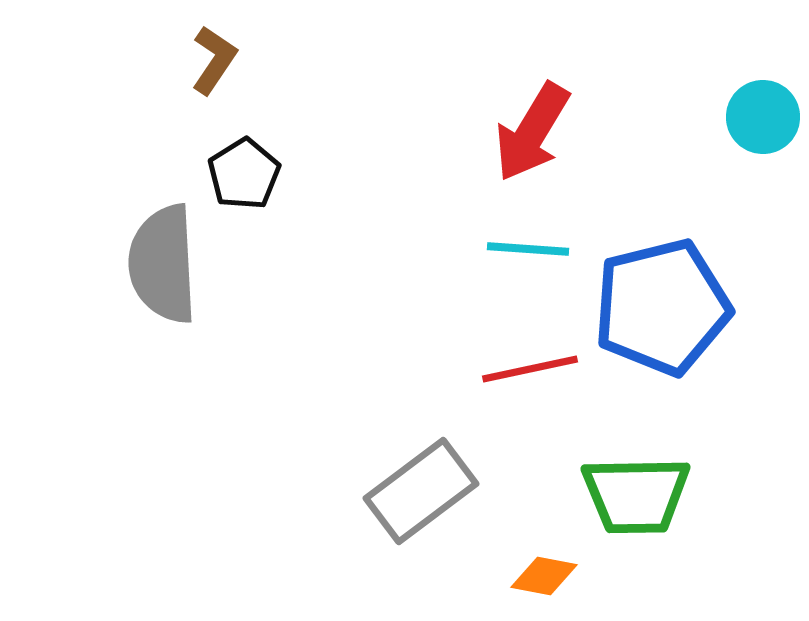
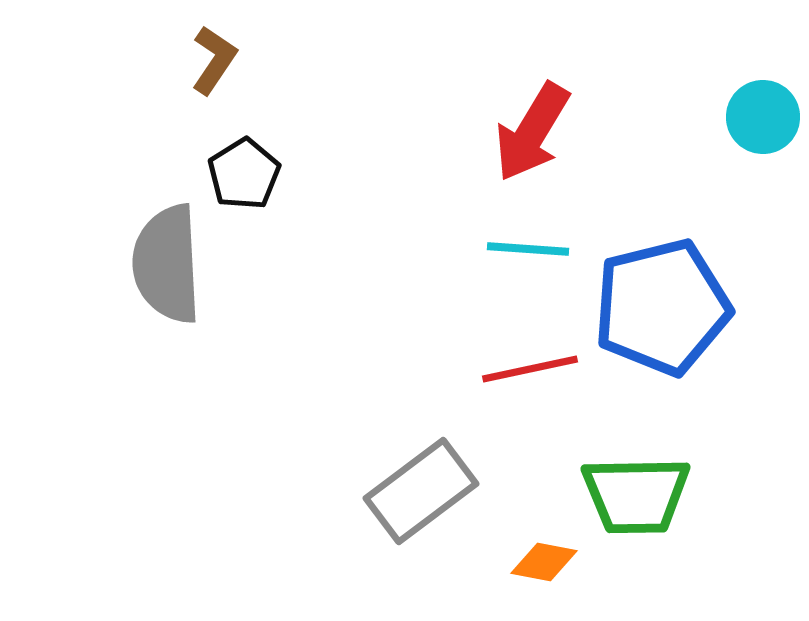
gray semicircle: moved 4 px right
orange diamond: moved 14 px up
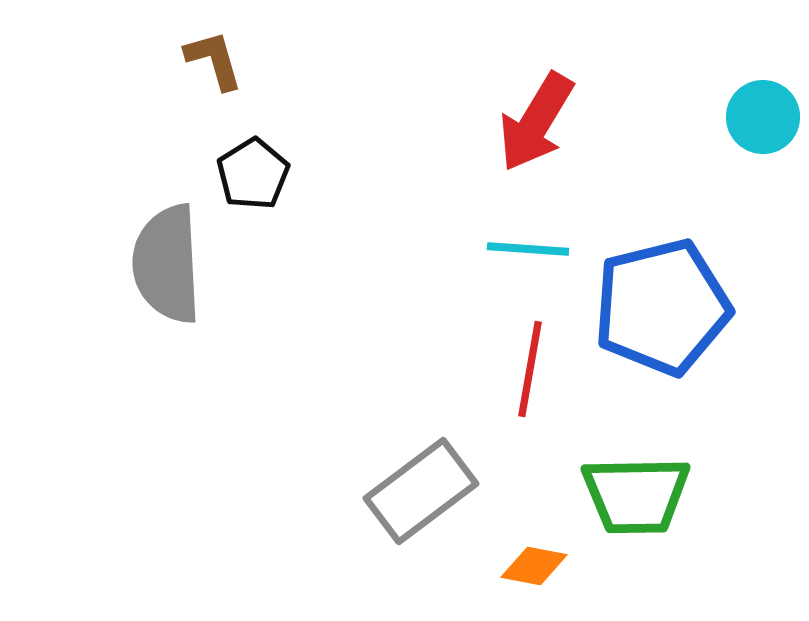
brown L-shape: rotated 50 degrees counterclockwise
red arrow: moved 4 px right, 10 px up
black pentagon: moved 9 px right
red line: rotated 68 degrees counterclockwise
orange diamond: moved 10 px left, 4 px down
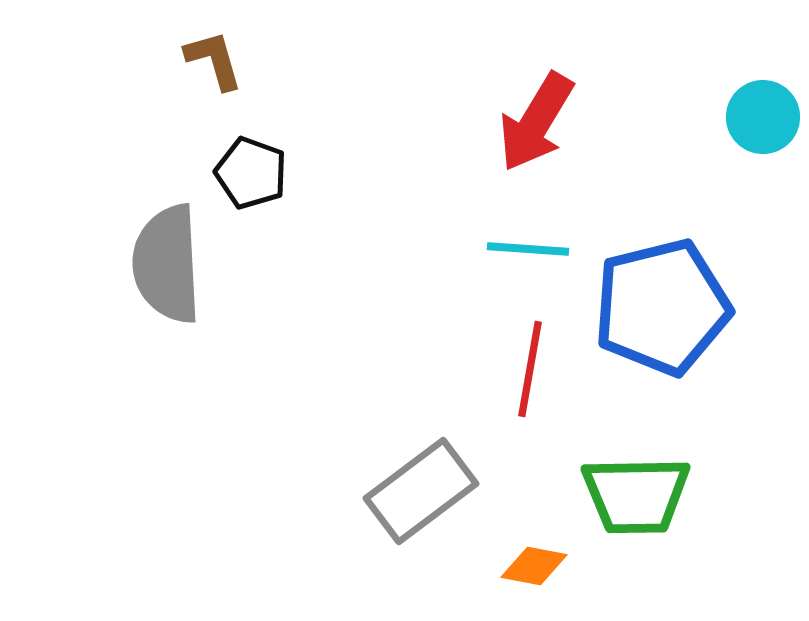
black pentagon: moved 2 px left, 1 px up; rotated 20 degrees counterclockwise
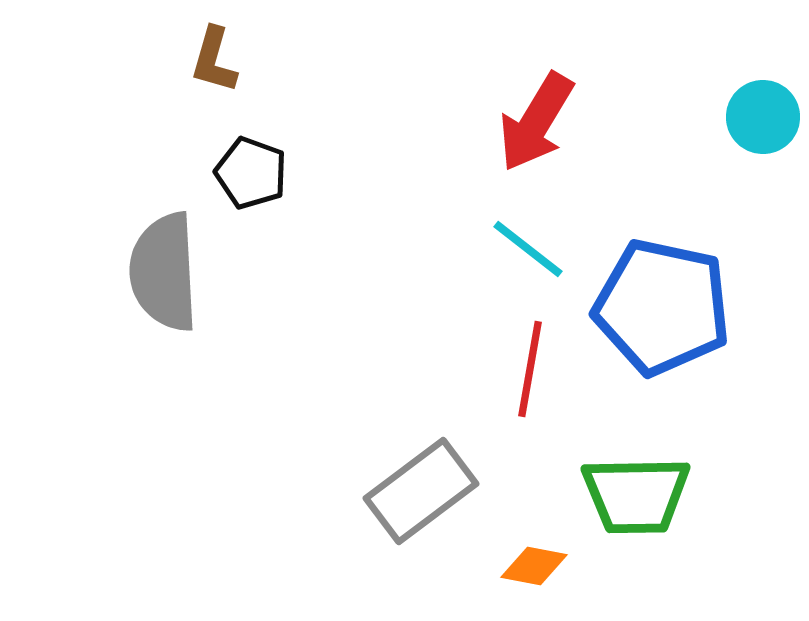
brown L-shape: rotated 148 degrees counterclockwise
cyan line: rotated 34 degrees clockwise
gray semicircle: moved 3 px left, 8 px down
blue pentagon: rotated 26 degrees clockwise
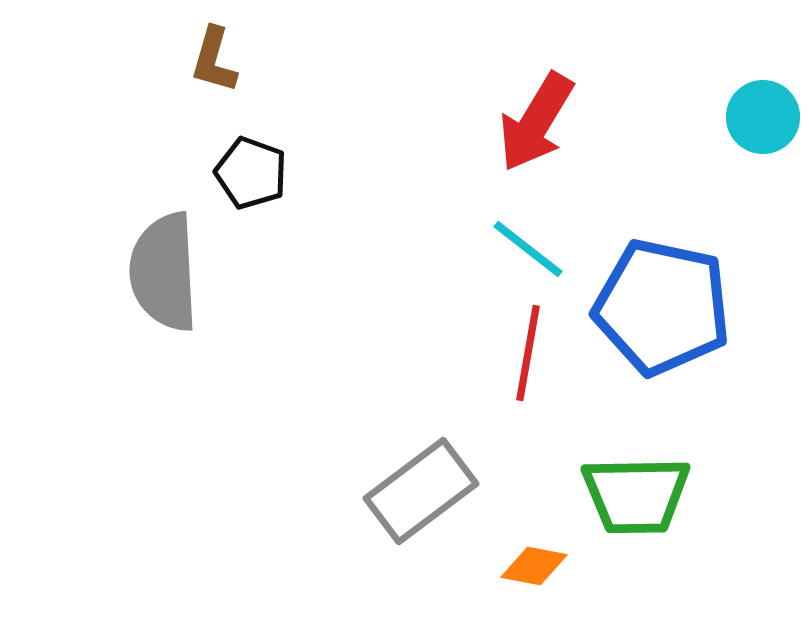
red line: moved 2 px left, 16 px up
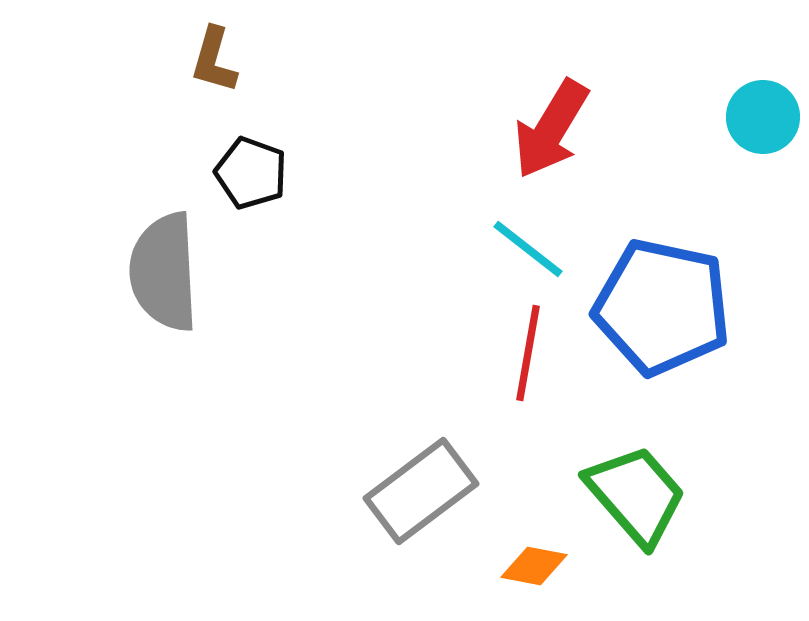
red arrow: moved 15 px right, 7 px down
green trapezoid: rotated 130 degrees counterclockwise
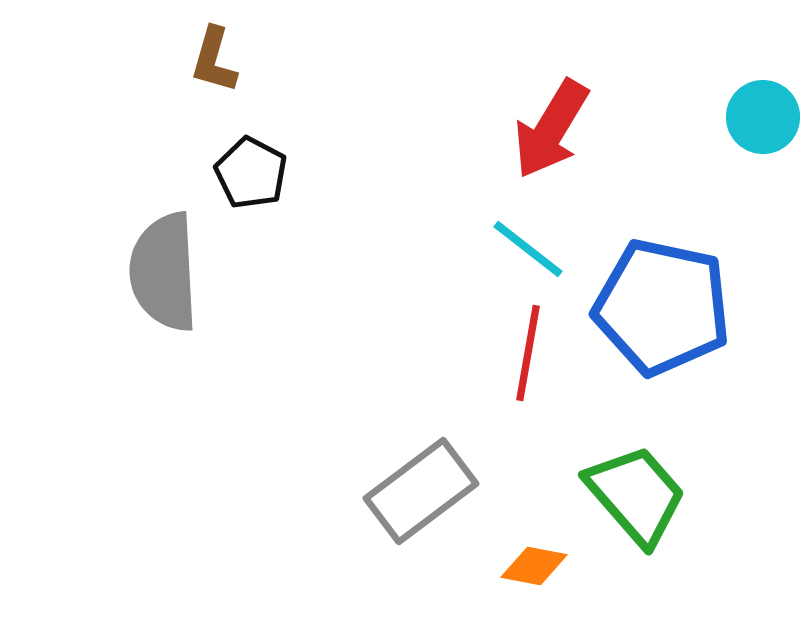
black pentagon: rotated 8 degrees clockwise
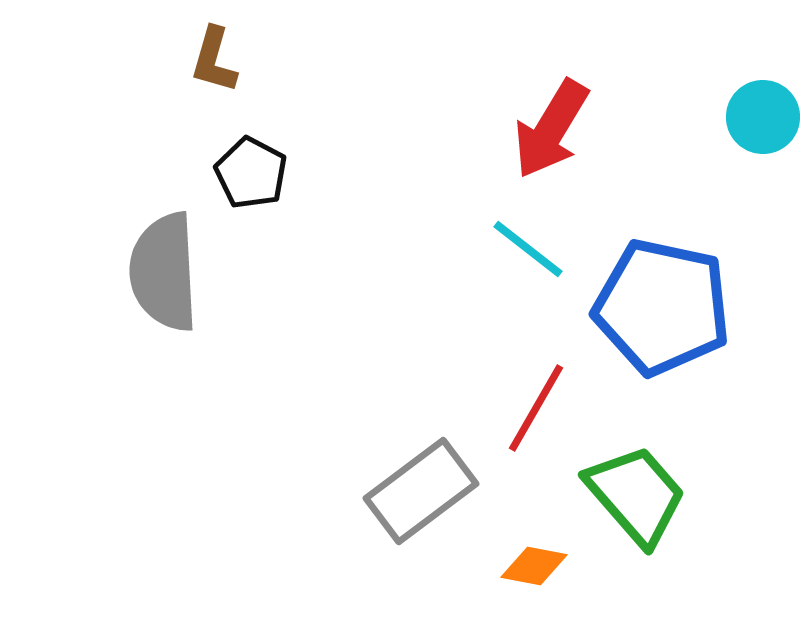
red line: moved 8 px right, 55 px down; rotated 20 degrees clockwise
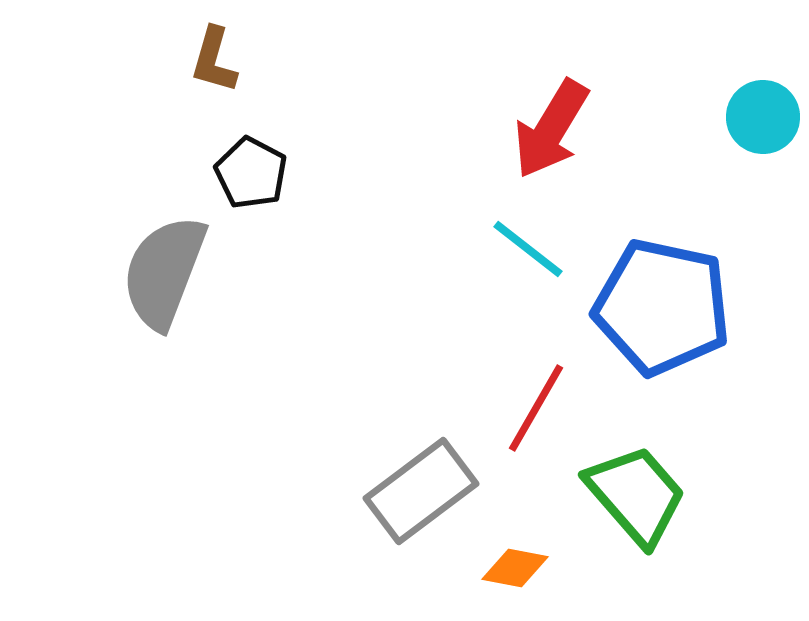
gray semicircle: rotated 24 degrees clockwise
orange diamond: moved 19 px left, 2 px down
